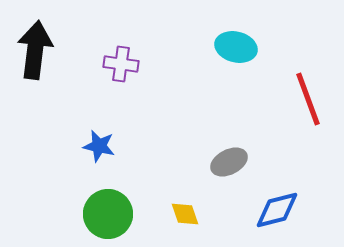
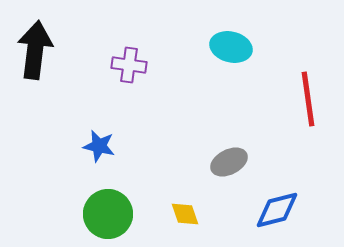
cyan ellipse: moved 5 px left
purple cross: moved 8 px right, 1 px down
red line: rotated 12 degrees clockwise
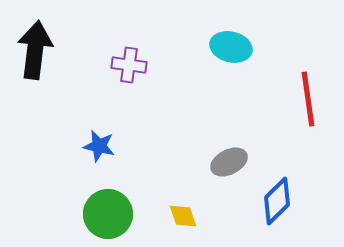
blue diamond: moved 9 px up; rotated 30 degrees counterclockwise
yellow diamond: moved 2 px left, 2 px down
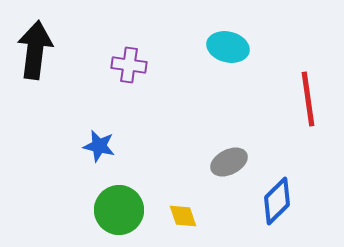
cyan ellipse: moved 3 px left
green circle: moved 11 px right, 4 px up
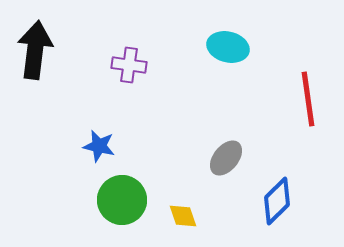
gray ellipse: moved 3 px left, 4 px up; rotated 24 degrees counterclockwise
green circle: moved 3 px right, 10 px up
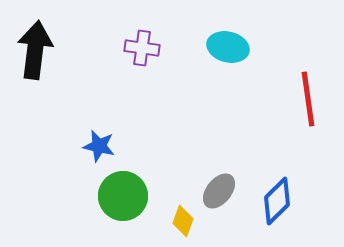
purple cross: moved 13 px right, 17 px up
gray ellipse: moved 7 px left, 33 px down
green circle: moved 1 px right, 4 px up
yellow diamond: moved 5 px down; rotated 40 degrees clockwise
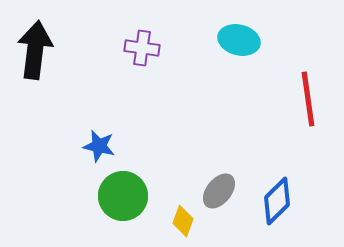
cyan ellipse: moved 11 px right, 7 px up
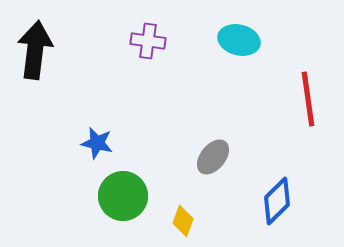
purple cross: moved 6 px right, 7 px up
blue star: moved 2 px left, 3 px up
gray ellipse: moved 6 px left, 34 px up
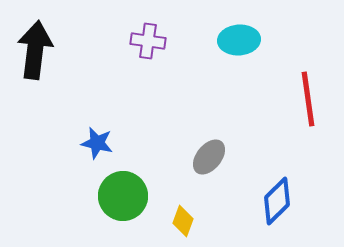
cyan ellipse: rotated 18 degrees counterclockwise
gray ellipse: moved 4 px left
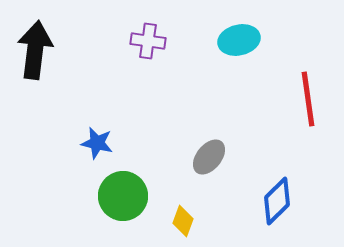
cyan ellipse: rotated 9 degrees counterclockwise
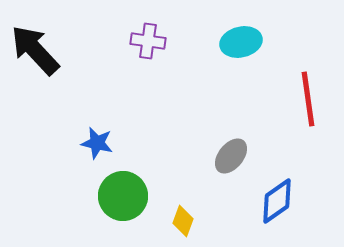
cyan ellipse: moved 2 px right, 2 px down
black arrow: rotated 50 degrees counterclockwise
gray ellipse: moved 22 px right, 1 px up
blue diamond: rotated 9 degrees clockwise
